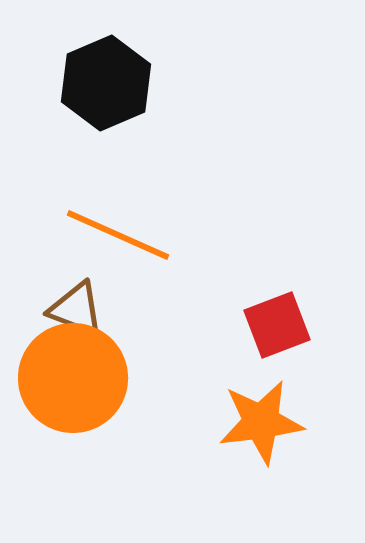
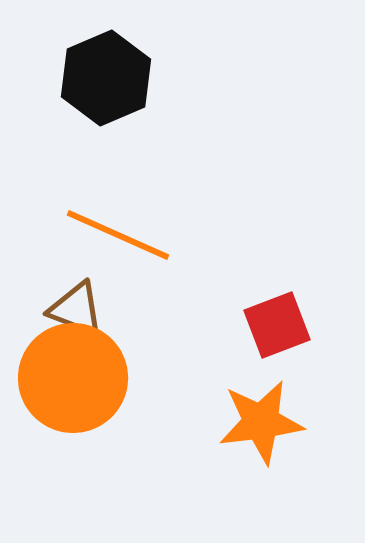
black hexagon: moved 5 px up
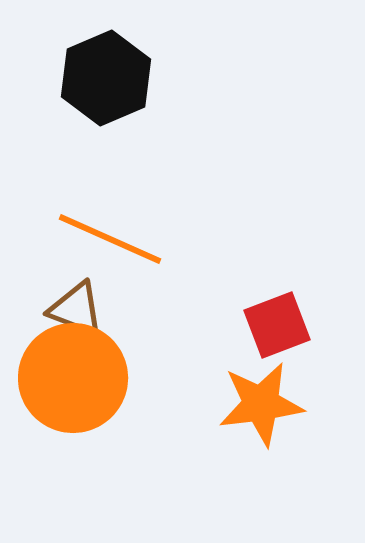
orange line: moved 8 px left, 4 px down
orange star: moved 18 px up
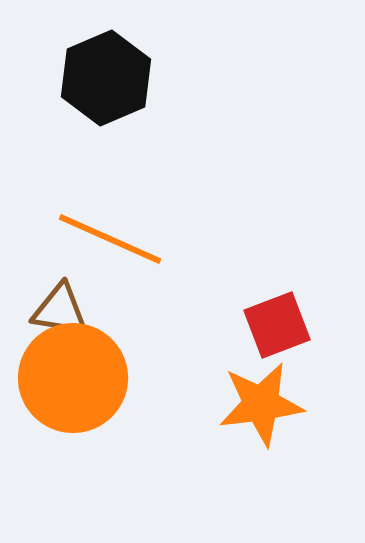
brown triangle: moved 16 px left, 1 px down; rotated 12 degrees counterclockwise
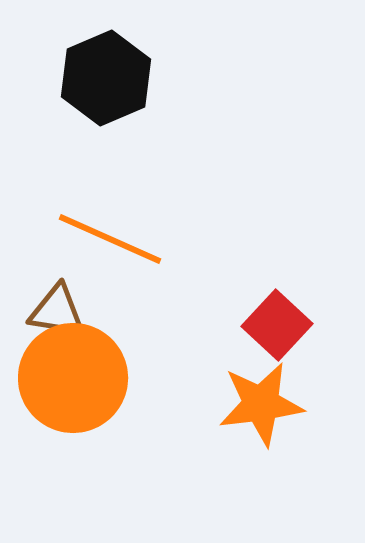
brown triangle: moved 3 px left, 1 px down
red square: rotated 26 degrees counterclockwise
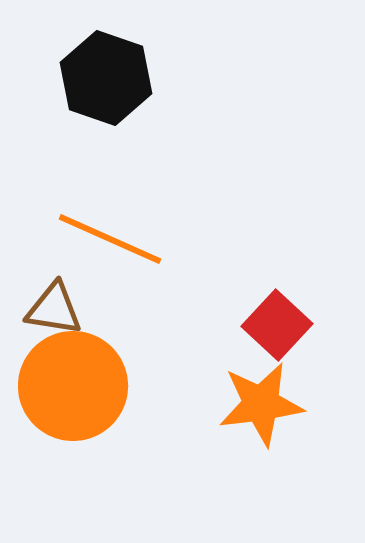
black hexagon: rotated 18 degrees counterclockwise
brown triangle: moved 3 px left, 2 px up
orange circle: moved 8 px down
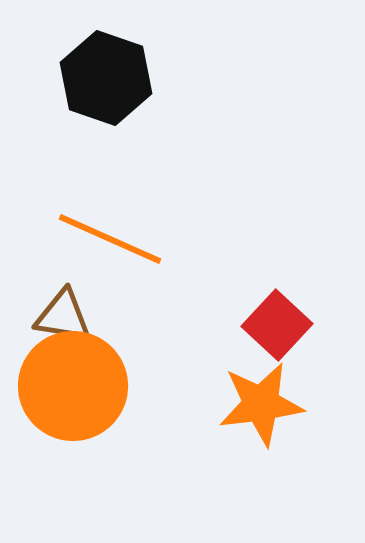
brown triangle: moved 9 px right, 7 px down
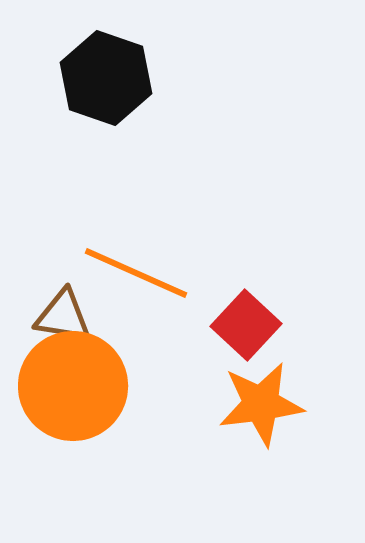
orange line: moved 26 px right, 34 px down
red square: moved 31 px left
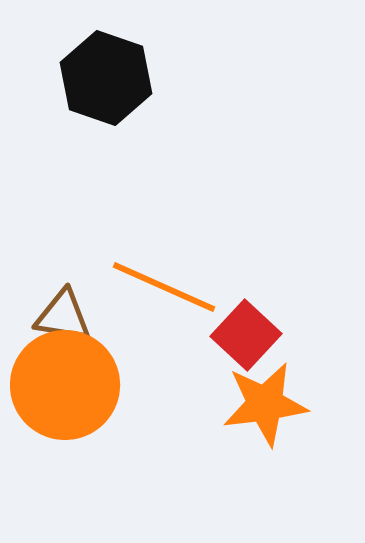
orange line: moved 28 px right, 14 px down
red square: moved 10 px down
orange circle: moved 8 px left, 1 px up
orange star: moved 4 px right
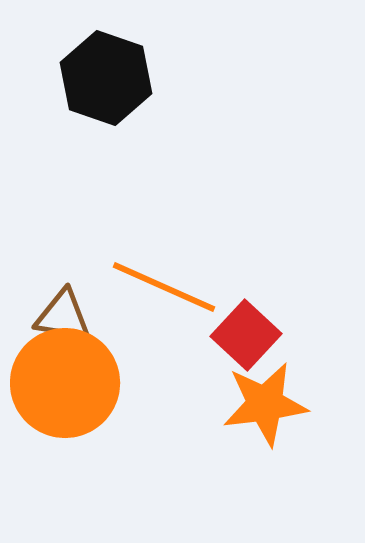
orange circle: moved 2 px up
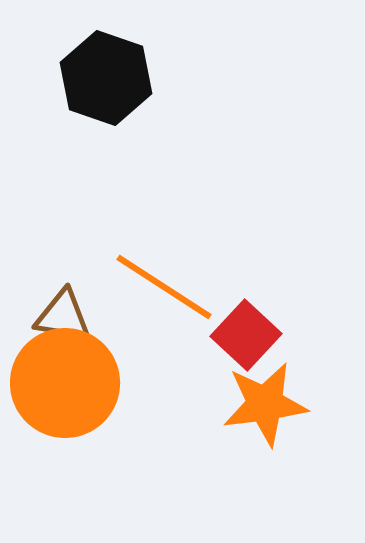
orange line: rotated 9 degrees clockwise
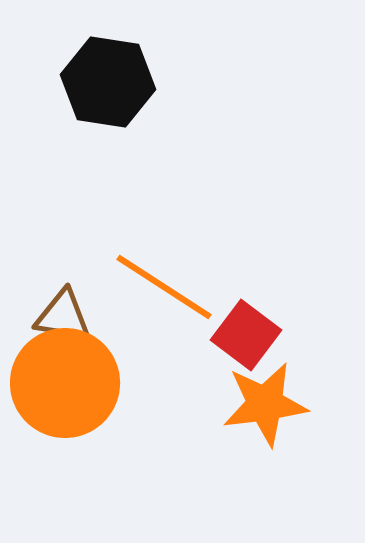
black hexagon: moved 2 px right, 4 px down; rotated 10 degrees counterclockwise
red square: rotated 6 degrees counterclockwise
